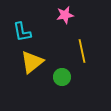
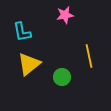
yellow line: moved 7 px right, 5 px down
yellow triangle: moved 3 px left, 2 px down
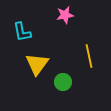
yellow triangle: moved 8 px right; rotated 15 degrees counterclockwise
green circle: moved 1 px right, 5 px down
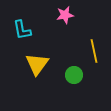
cyan L-shape: moved 2 px up
yellow line: moved 5 px right, 5 px up
green circle: moved 11 px right, 7 px up
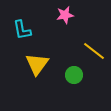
yellow line: rotated 40 degrees counterclockwise
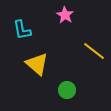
pink star: rotated 30 degrees counterclockwise
yellow triangle: rotated 25 degrees counterclockwise
green circle: moved 7 px left, 15 px down
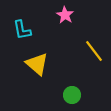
yellow line: rotated 15 degrees clockwise
green circle: moved 5 px right, 5 px down
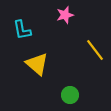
pink star: rotated 24 degrees clockwise
yellow line: moved 1 px right, 1 px up
green circle: moved 2 px left
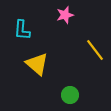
cyan L-shape: rotated 15 degrees clockwise
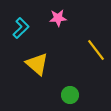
pink star: moved 7 px left, 3 px down; rotated 12 degrees clockwise
cyan L-shape: moved 1 px left, 2 px up; rotated 140 degrees counterclockwise
yellow line: moved 1 px right
